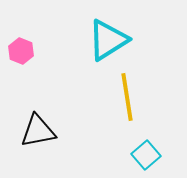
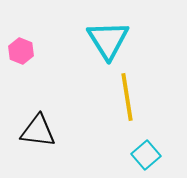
cyan triangle: rotated 30 degrees counterclockwise
black triangle: rotated 18 degrees clockwise
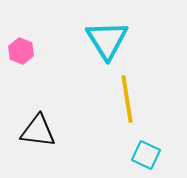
cyan triangle: moved 1 px left
yellow line: moved 2 px down
cyan square: rotated 24 degrees counterclockwise
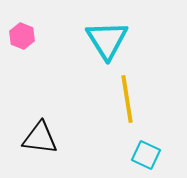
pink hexagon: moved 1 px right, 15 px up
black triangle: moved 2 px right, 7 px down
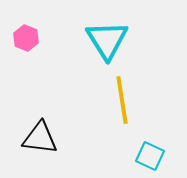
pink hexagon: moved 4 px right, 2 px down
yellow line: moved 5 px left, 1 px down
cyan square: moved 4 px right, 1 px down
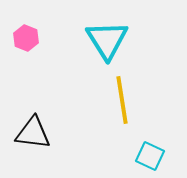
black triangle: moved 7 px left, 5 px up
